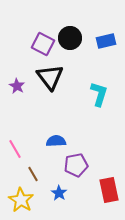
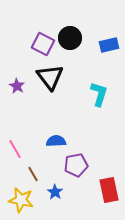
blue rectangle: moved 3 px right, 4 px down
blue star: moved 4 px left, 1 px up
yellow star: rotated 20 degrees counterclockwise
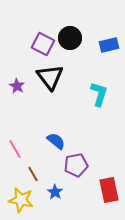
blue semicircle: rotated 42 degrees clockwise
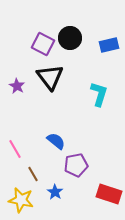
red rectangle: moved 4 px down; rotated 60 degrees counterclockwise
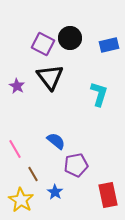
red rectangle: moved 1 px left, 1 px down; rotated 60 degrees clockwise
yellow star: rotated 20 degrees clockwise
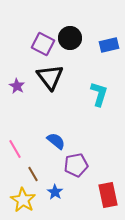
yellow star: moved 2 px right
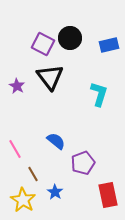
purple pentagon: moved 7 px right, 2 px up; rotated 10 degrees counterclockwise
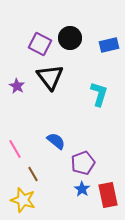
purple square: moved 3 px left
blue star: moved 27 px right, 3 px up
yellow star: rotated 15 degrees counterclockwise
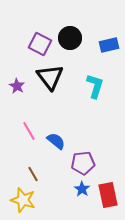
cyan L-shape: moved 4 px left, 8 px up
pink line: moved 14 px right, 18 px up
purple pentagon: rotated 15 degrees clockwise
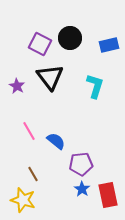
purple pentagon: moved 2 px left, 1 px down
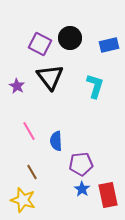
blue semicircle: rotated 132 degrees counterclockwise
brown line: moved 1 px left, 2 px up
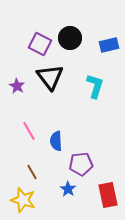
blue star: moved 14 px left
